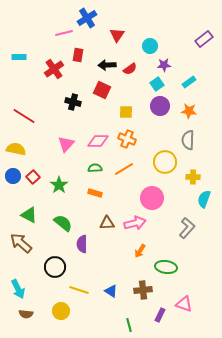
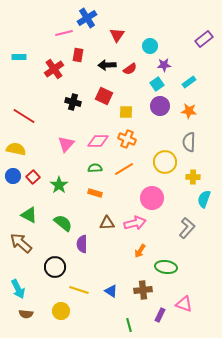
red square at (102, 90): moved 2 px right, 6 px down
gray semicircle at (188, 140): moved 1 px right, 2 px down
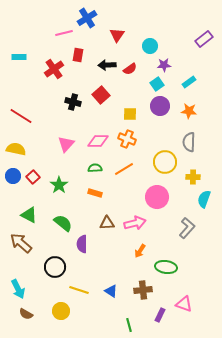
red square at (104, 96): moved 3 px left, 1 px up; rotated 24 degrees clockwise
yellow square at (126, 112): moved 4 px right, 2 px down
red line at (24, 116): moved 3 px left
pink circle at (152, 198): moved 5 px right, 1 px up
brown semicircle at (26, 314): rotated 24 degrees clockwise
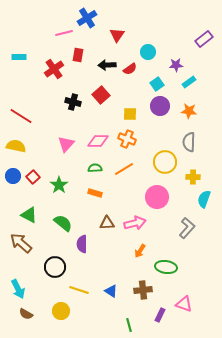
cyan circle at (150, 46): moved 2 px left, 6 px down
purple star at (164, 65): moved 12 px right
yellow semicircle at (16, 149): moved 3 px up
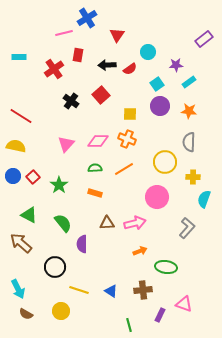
black cross at (73, 102): moved 2 px left, 1 px up; rotated 21 degrees clockwise
green semicircle at (63, 223): rotated 12 degrees clockwise
orange arrow at (140, 251): rotated 144 degrees counterclockwise
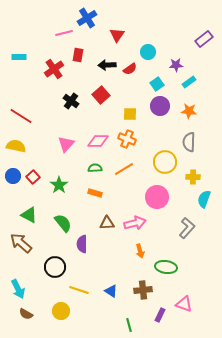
orange arrow at (140, 251): rotated 96 degrees clockwise
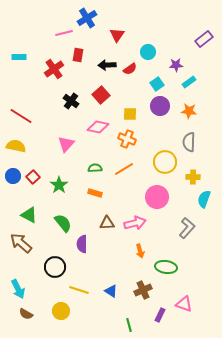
pink diamond at (98, 141): moved 14 px up; rotated 10 degrees clockwise
brown cross at (143, 290): rotated 18 degrees counterclockwise
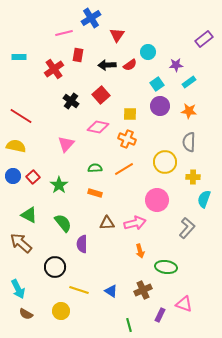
blue cross at (87, 18): moved 4 px right
red semicircle at (130, 69): moved 4 px up
pink circle at (157, 197): moved 3 px down
